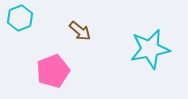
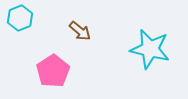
cyan star: rotated 24 degrees clockwise
pink pentagon: rotated 12 degrees counterclockwise
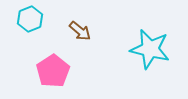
cyan hexagon: moved 10 px right, 1 px down
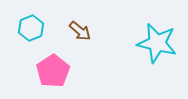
cyan hexagon: moved 1 px right, 9 px down
cyan star: moved 7 px right, 6 px up
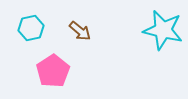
cyan hexagon: rotated 10 degrees clockwise
cyan star: moved 6 px right, 13 px up
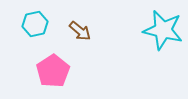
cyan hexagon: moved 4 px right, 4 px up
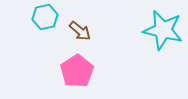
cyan hexagon: moved 10 px right, 7 px up
pink pentagon: moved 24 px right
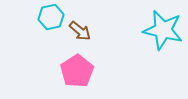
cyan hexagon: moved 6 px right
